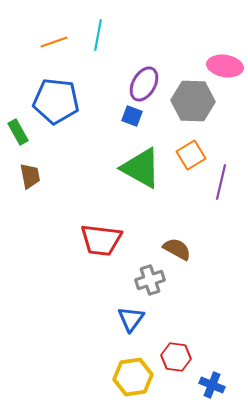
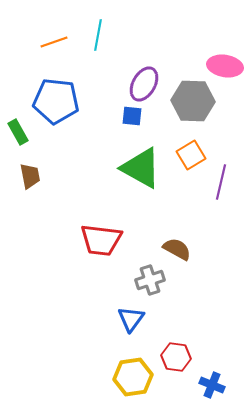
blue square: rotated 15 degrees counterclockwise
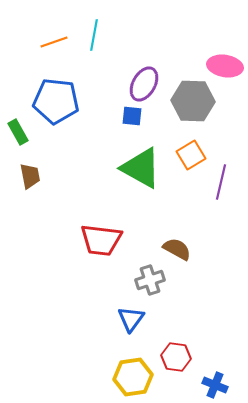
cyan line: moved 4 px left
blue cross: moved 3 px right
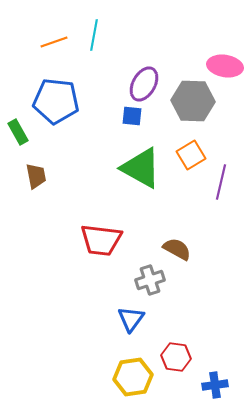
brown trapezoid: moved 6 px right
blue cross: rotated 30 degrees counterclockwise
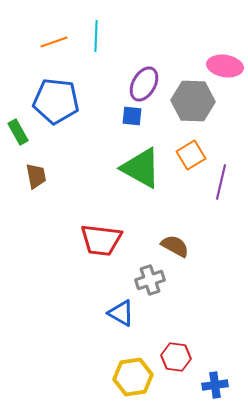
cyan line: moved 2 px right, 1 px down; rotated 8 degrees counterclockwise
brown semicircle: moved 2 px left, 3 px up
blue triangle: moved 10 px left, 6 px up; rotated 36 degrees counterclockwise
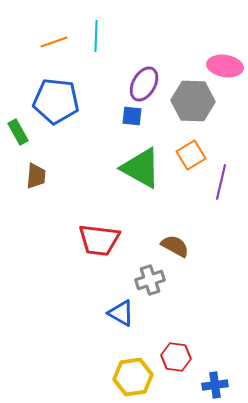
brown trapezoid: rotated 16 degrees clockwise
red trapezoid: moved 2 px left
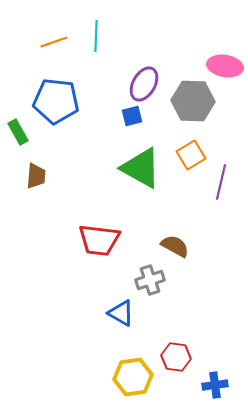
blue square: rotated 20 degrees counterclockwise
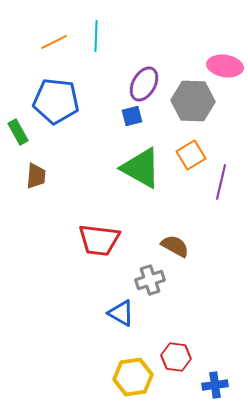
orange line: rotated 8 degrees counterclockwise
